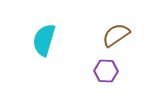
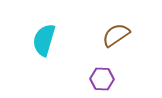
purple hexagon: moved 4 px left, 8 px down
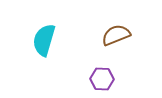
brown semicircle: rotated 12 degrees clockwise
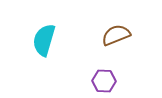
purple hexagon: moved 2 px right, 2 px down
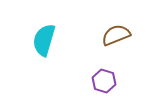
purple hexagon: rotated 15 degrees clockwise
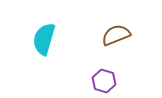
cyan semicircle: moved 1 px up
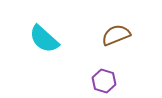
cyan semicircle: rotated 64 degrees counterclockwise
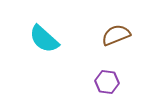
purple hexagon: moved 3 px right, 1 px down; rotated 10 degrees counterclockwise
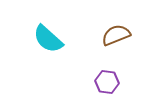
cyan semicircle: moved 4 px right
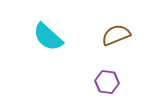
cyan semicircle: moved 2 px up
